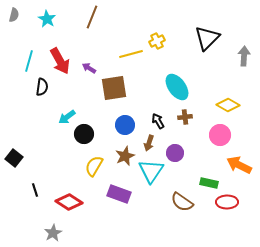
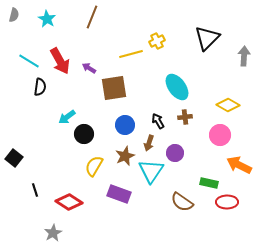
cyan line: rotated 75 degrees counterclockwise
black semicircle: moved 2 px left
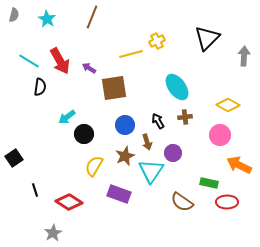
brown arrow: moved 2 px left, 1 px up; rotated 35 degrees counterclockwise
purple circle: moved 2 px left
black square: rotated 18 degrees clockwise
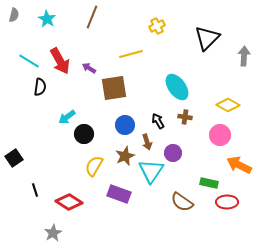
yellow cross: moved 15 px up
brown cross: rotated 16 degrees clockwise
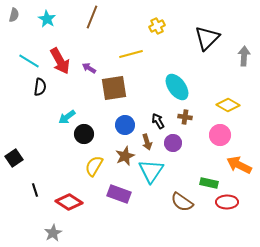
purple circle: moved 10 px up
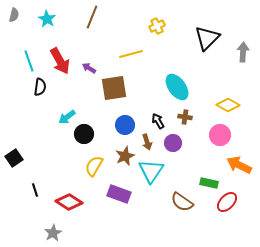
gray arrow: moved 1 px left, 4 px up
cyan line: rotated 40 degrees clockwise
red ellipse: rotated 45 degrees counterclockwise
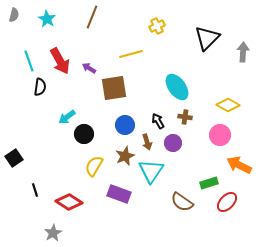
green rectangle: rotated 30 degrees counterclockwise
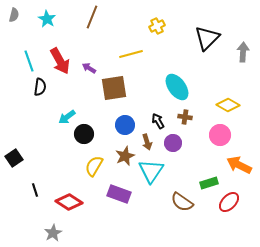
red ellipse: moved 2 px right
